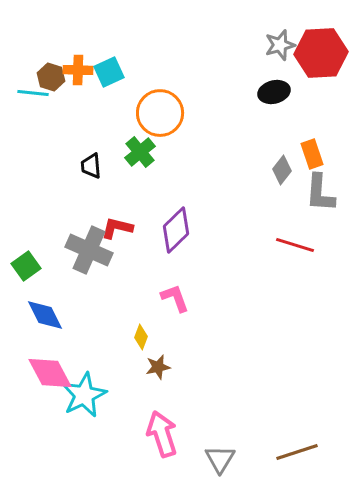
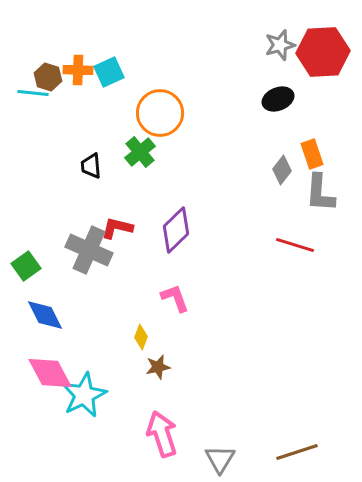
red hexagon: moved 2 px right, 1 px up
brown hexagon: moved 3 px left
black ellipse: moved 4 px right, 7 px down; rotated 8 degrees counterclockwise
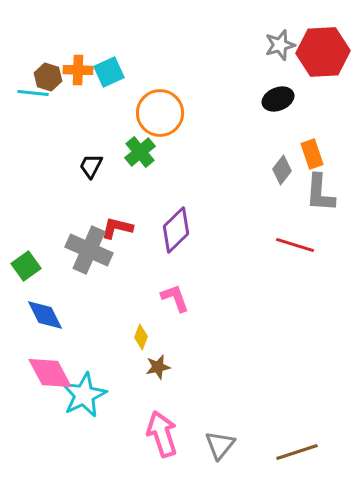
black trapezoid: rotated 32 degrees clockwise
gray triangle: moved 14 px up; rotated 8 degrees clockwise
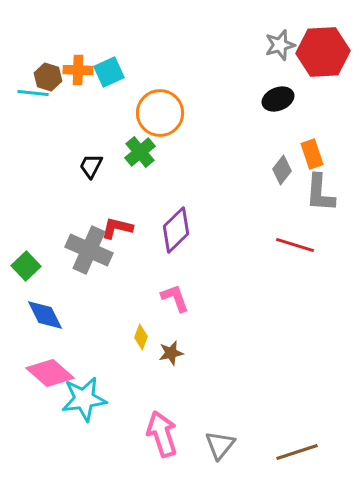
green square: rotated 8 degrees counterclockwise
brown star: moved 13 px right, 14 px up
pink diamond: rotated 21 degrees counterclockwise
cyan star: moved 4 px down; rotated 18 degrees clockwise
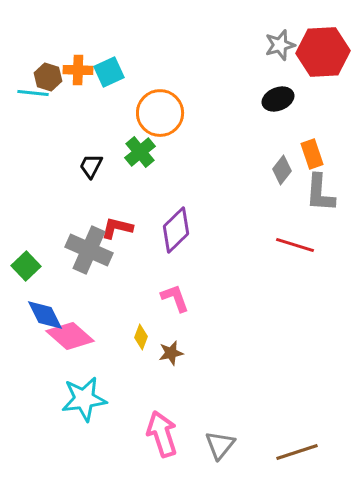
pink diamond: moved 20 px right, 37 px up
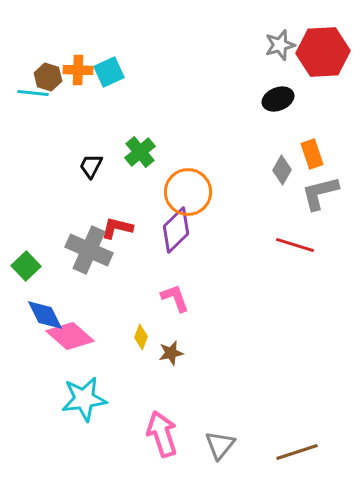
orange circle: moved 28 px right, 79 px down
gray diamond: rotated 8 degrees counterclockwise
gray L-shape: rotated 72 degrees clockwise
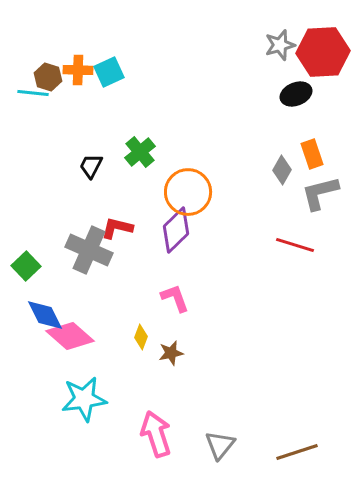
black ellipse: moved 18 px right, 5 px up
pink arrow: moved 6 px left
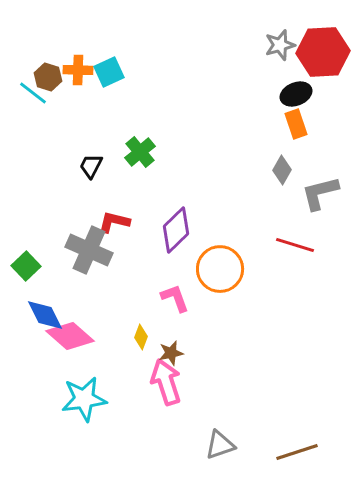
cyan line: rotated 32 degrees clockwise
orange rectangle: moved 16 px left, 30 px up
orange circle: moved 32 px right, 77 px down
red L-shape: moved 3 px left, 6 px up
pink arrow: moved 10 px right, 52 px up
gray triangle: rotated 32 degrees clockwise
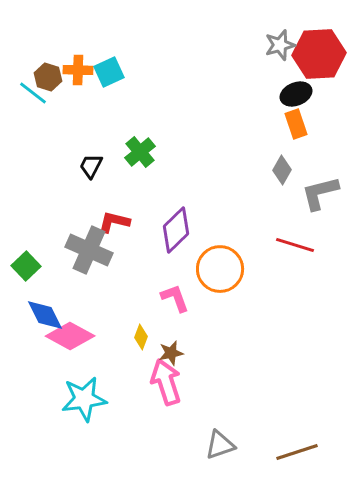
red hexagon: moved 4 px left, 2 px down
pink diamond: rotated 12 degrees counterclockwise
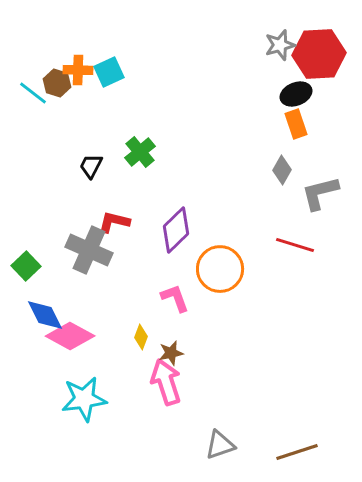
brown hexagon: moved 9 px right, 6 px down
